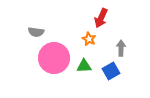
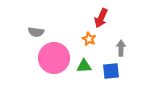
blue square: rotated 24 degrees clockwise
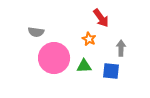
red arrow: rotated 60 degrees counterclockwise
blue square: rotated 12 degrees clockwise
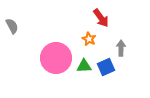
gray semicircle: moved 24 px left, 6 px up; rotated 126 degrees counterclockwise
pink circle: moved 2 px right
blue square: moved 5 px left, 4 px up; rotated 30 degrees counterclockwise
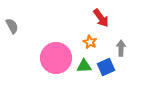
orange star: moved 1 px right, 3 px down
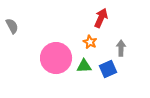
red arrow: rotated 120 degrees counterclockwise
blue square: moved 2 px right, 2 px down
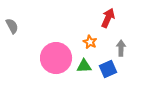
red arrow: moved 7 px right
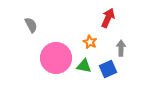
gray semicircle: moved 19 px right, 1 px up
green triangle: rotated 14 degrees clockwise
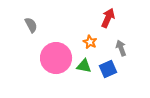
gray arrow: rotated 21 degrees counterclockwise
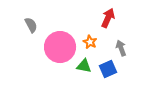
pink circle: moved 4 px right, 11 px up
